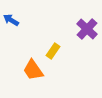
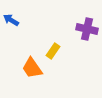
purple cross: rotated 30 degrees counterclockwise
orange trapezoid: moved 1 px left, 2 px up
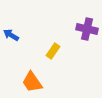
blue arrow: moved 15 px down
orange trapezoid: moved 14 px down
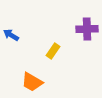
purple cross: rotated 15 degrees counterclockwise
orange trapezoid: rotated 25 degrees counterclockwise
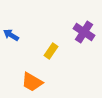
purple cross: moved 3 px left, 3 px down; rotated 35 degrees clockwise
yellow rectangle: moved 2 px left
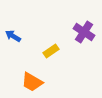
blue arrow: moved 2 px right, 1 px down
yellow rectangle: rotated 21 degrees clockwise
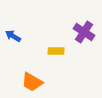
yellow rectangle: moved 5 px right; rotated 35 degrees clockwise
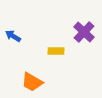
purple cross: rotated 10 degrees clockwise
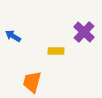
orange trapezoid: rotated 75 degrees clockwise
